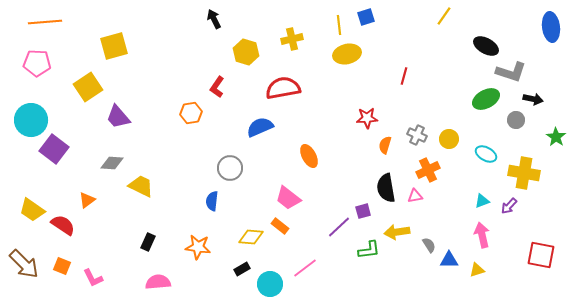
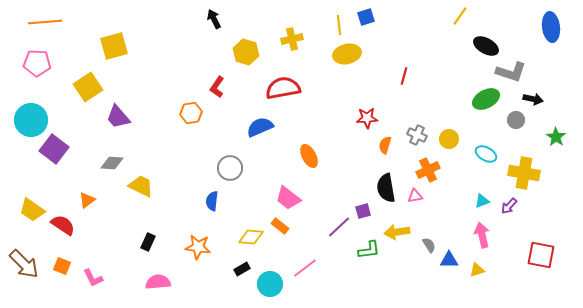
yellow line at (444, 16): moved 16 px right
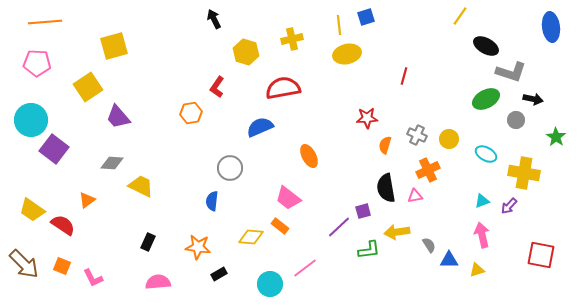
black rectangle at (242, 269): moved 23 px left, 5 px down
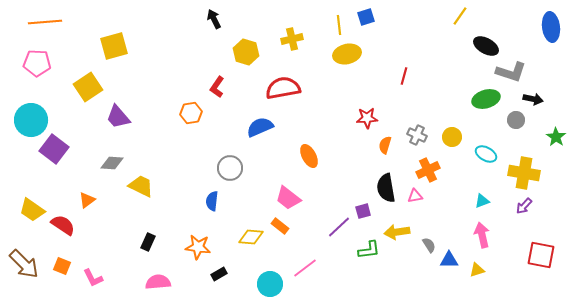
green ellipse at (486, 99): rotated 12 degrees clockwise
yellow circle at (449, 139): moved 3 px right, 2 px up
purple arrow at (509, 206): moved 15 px right
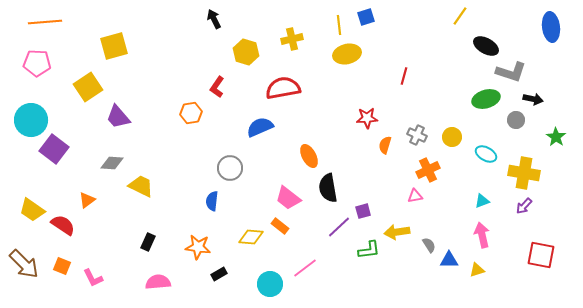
black semicircle at (386, 188): moved 58 px left
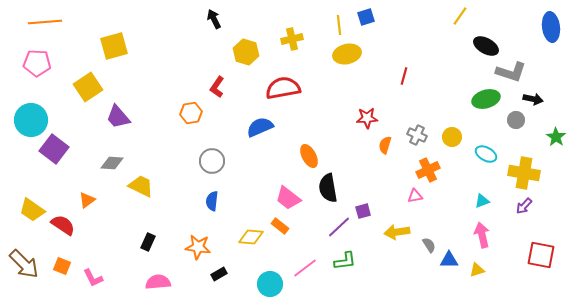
gray circle at (230, 168): moved 18 px left, 7 px up
green L-shape at (369, 250): moved 24 px left, 11 px down
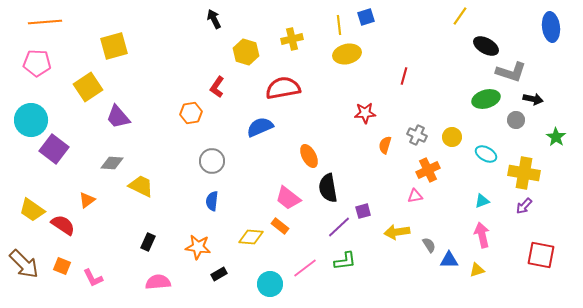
red star at (367, 118): moved 2 px left, 5 px up
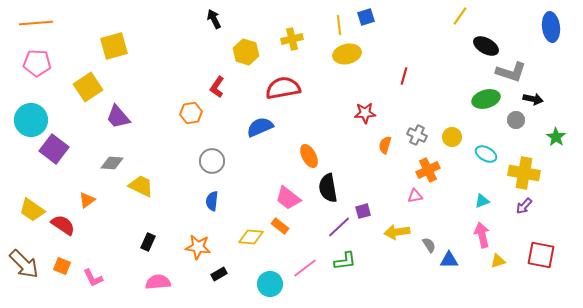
orange line at (45, 22): moved 9 px left, 1 px down
yellow triangle at (477, 270): moved 21 px right, 9 px up
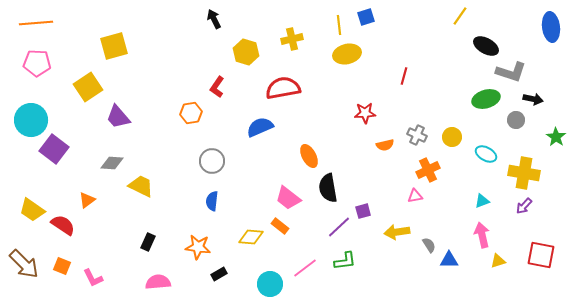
orange semicircle at (385, 145): rotated 120 degrees counterclockwise
